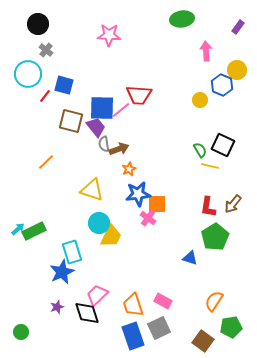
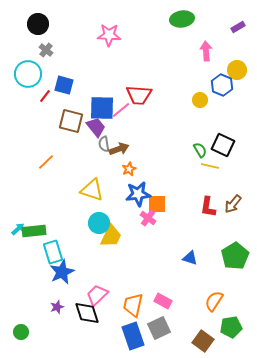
purple rectangle at (238, 27): rotated 24 degrees clockwise
green rectangle at (34, 231): rotated 20 degrees clockwise
green pentagon at (215, 237): moved 20 px right, 19 px down
cyan rectangle at (72, 252): moved 19 px left
orange trapezoid at (133, 305): rotated 30 degrees clockwise
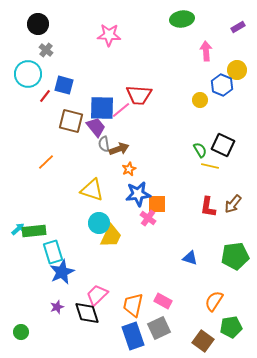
green pentagon at (235, 256): rotated 24 degrees clockwise
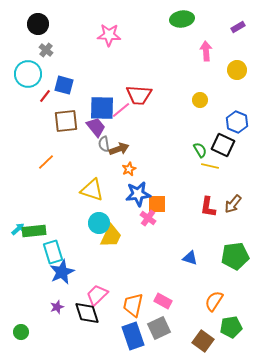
blue hexagon at (222, 85): moved 15 px right, 37 px down
brown square at (71, 121): moved 5 px left; rotated 20 degrees counterclockwise
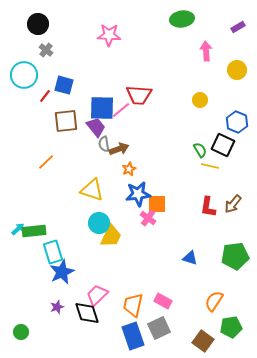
cyan circle at (28, 74): moved 4 px left, 1 px down
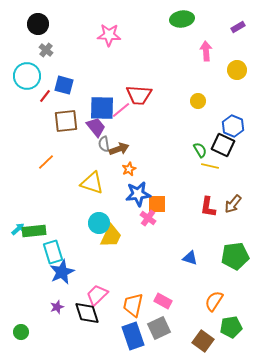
cyan circle at (24, 75): moved 3 px right, 1 px down
yellow circle at (200, 100): moved 2 px left, 1 px down
blue hexagon at (237, 122): moved 4 px left, 4 px down
yellow triangle at (92, 190): moved 7 px up
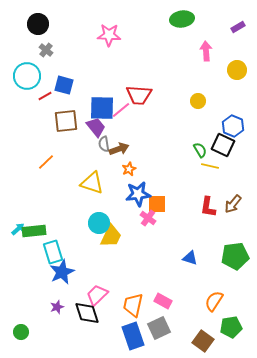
red line at (45, 96): rotated 24 degrees clockwise
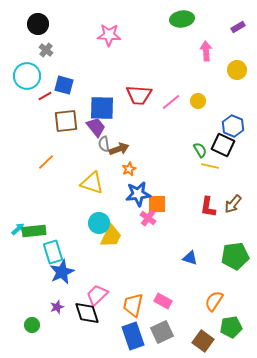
pink line at (121, 110): moved 50 px right, 8 px up
gray square at (159, 328): moved 3 px right, 4 px down
green circle at (21, 332): moved 11 px right, 7 px up
